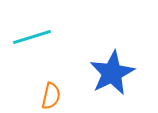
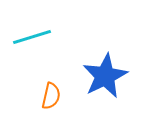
blue star: moved 7 px left, 3 px down
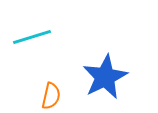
blue star: moved 1 px down
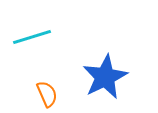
orange semicircle: moved 4 px left, 2 px up; rotated 36 degrees counterclockwise
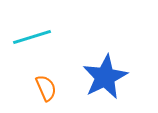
orange semicircle: moved 1 px left, 6 px up
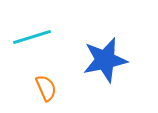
blue star: moved 17 px up; rotated 15 degrees clockwise
